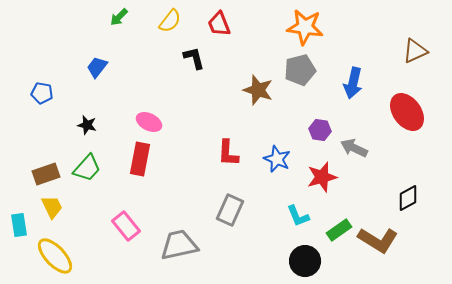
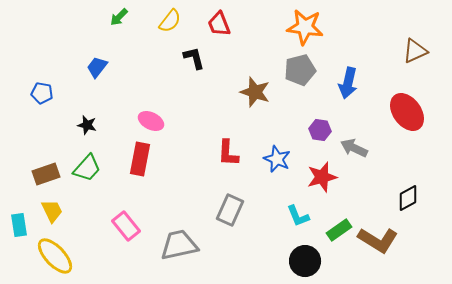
blue arrow: moved 5 px left
brown star: moved 3 px left, 2 px down
pink ellipse: moved 2 px right, 1 px up
yellow trapezoid: moved 4 px down
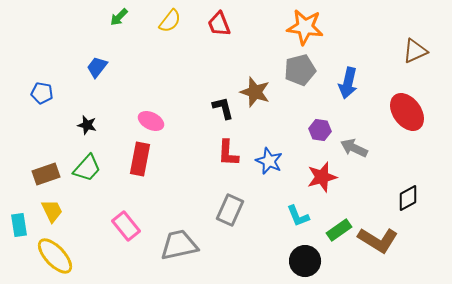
black L-shape: moved 29 px right, 50 px down
blue star: moved 8 px left, 2 px down
